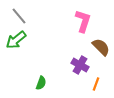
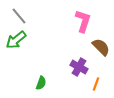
purple cross: moved 1 px left, 2 px down
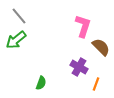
pink L-shape: moved 5 px down
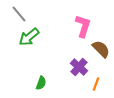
gray line: moved 2 px up
green arrow: moved 13 px right, 3 px up
brown semicircle: moved 2 px down
purple cross: rotated 12 degrees clockwise
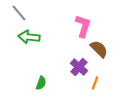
gray line: moved 1 px up
green arrow: rotated 45 degrees clockwise
brown semicircle: moved 2 px left
orange line: moved 1 px left, 1 px up
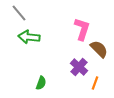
pink L-shape: moved 1 px left, 3 px down
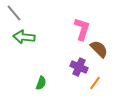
gray line: moved 5 px left
green arrow: moved 5 px left
purple cross: rotated 18 degrees counterclockwise
orange line: rotated 16 degrees clockwise
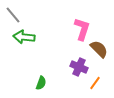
gray line: moved 1 px left, 2 px down
